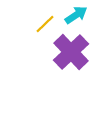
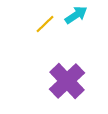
purple cross: moved 4 px left, 29 px down
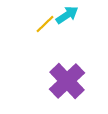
cyan arrow: moved 9 px left
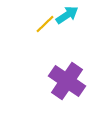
purple cross: rotated 12 degrees counterclockwise
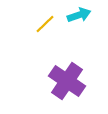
cyan arrow: moved 12 px right; rotated 15 degrees clockwise
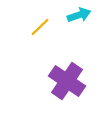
yellow line: moved 5 px left, 3 px down
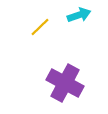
purple cross: moved 2 px left, 2 px down; rotated 6 degrees counterclockwise
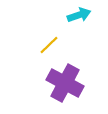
yellow line: moved 9 px right, 18 px down
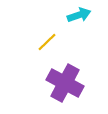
yellow line: moved 2 px left, 3 px up
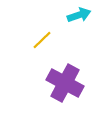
yellow line: moved 5 px left, 2 px up
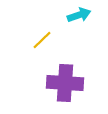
purple cross: rotated 24 degrees counterclockwise
